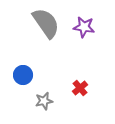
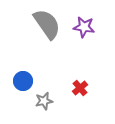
gray semicircle: moved 1 px right, 1 px down
blue circle: moved 6 px down
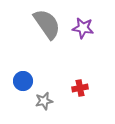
purple star: moved 1 px left, 1 px down
red cross: rotated 28 degrees clockwise
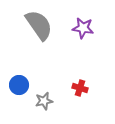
gray semicircle: moved 8 px left, 1 px down
blue circle: moved 4 px left, 4 px down
red cross: rotated 28 degrees clockwise
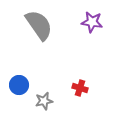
purple star: moved 9 px right, 6 px up
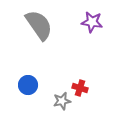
blue circle: moved 9 px right
gray star: moved 18 px right
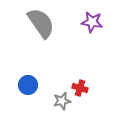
gray semicircle: moved 2 px right, 2 px up
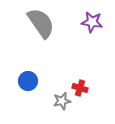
blue circle: moved 4 px up
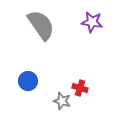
gray semicircle: moved 2 px down
gray star: rotated 30 degrees clockwise
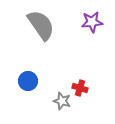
purple star: rotated 15 degrees counterclockwise
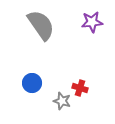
blue circle: moved 4 px right, 2 px down
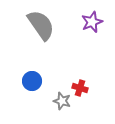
purple star: rotated 15 degrees counterclockwise
blue circle: moved 2 px up
